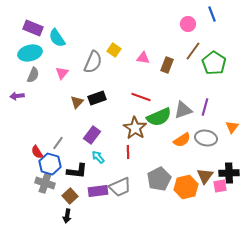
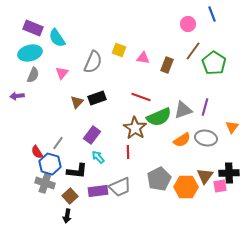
yellow square at (114, 50): moved 5 px right; rotated 16 degrees counterclockwise
orange hexagon at (186, 187): rotated 15 degrees clockwise
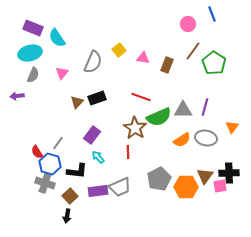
yellow square at (119, 50): rotated 32 degrees clockwise
gray triangle at (183, 110): rotated 18 degrees clockwise
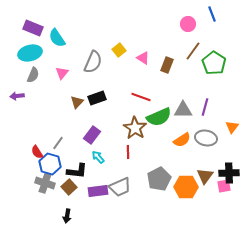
pink triangle at (143, 58): rotated 24 degrees clockwise
pink square at (220, 186): moved 4 px right
brown square at (70, 196): moved 1 px left, 9 px up
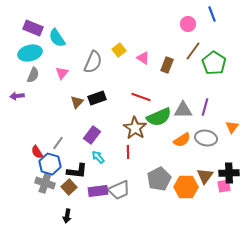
gray trapezoid at (120, 187): moved 1 px left, 3 px down
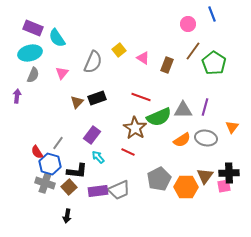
purple arrow at (17, 96): rotated 104 degrees clockwise
red line at (128, 152): rotated 64 degrees counterclockwise
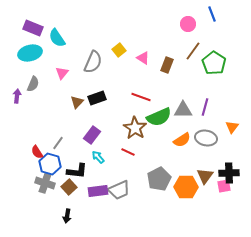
gray semicircle at (33, 75): moved 9 px down
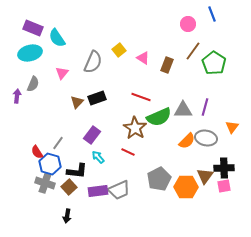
orange semicircle at (182, 140): moved 5 px right, 1 px down; rotated 12 degrees counterclockwise
black cross at (229, 173): moved 5 px left, 5 px up
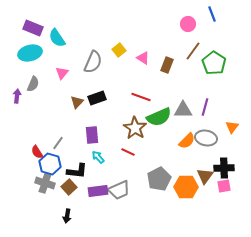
purple rectangle at (92, 135): rotated 42 degrees counterclockwise
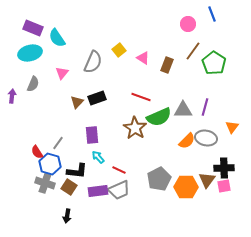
purple arrow at (17, 96): moved 5 px left
red line at (128, 152): moved 9 px left, 18 px down
brown triangle at (205, 176): moved 2 px right, 4 px down
brown square at (69, 187): rotated 14 degrees counterclockwise
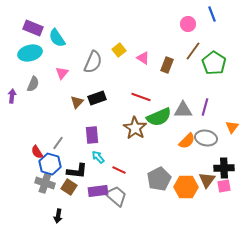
gray trapezoid at (119, 190): moved 3 px left, 6 px down; rotated 115 degrees counterclockwise
black arrow at (67, 216): moved 9 px left
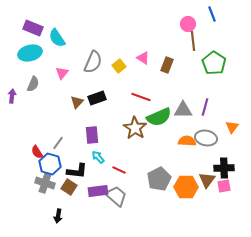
yellow square at (119, 50): moved 16 px down
brown line at (193, 51): moved 10 px up; rotated 42 degrees counterclockwise
orange semicircle at (187, 141): rotated 132 degrees counterclockwise
